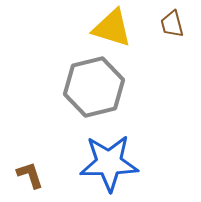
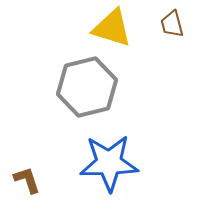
gray hexagon: moved 7 px left
brown L-shape: moved 3 px left, 5 px down
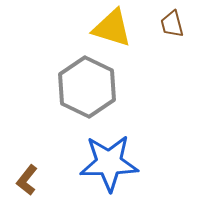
gray hexagon: rotated 20 degrees counterclockwise
brown L-shape: rotated 124 degrees counterclockwise
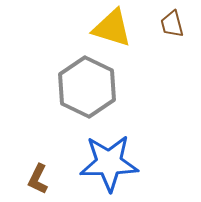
brown L-shape: moved 11 px right, 1 px up; rotated 12 degrees counterclockwise
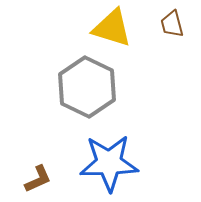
brown L-shape: rotated 140 degrees counterclockwise
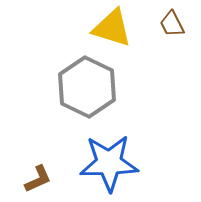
brown trapezoid: rotated 12 degrees counterclockwise
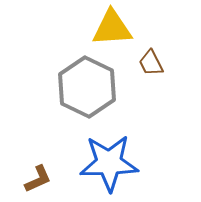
brown trapezoid: moved 21 px left, 39 px down
yellow triangle: rotated 21 degrees counterclockwise
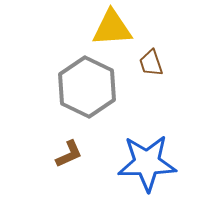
brown trapezoid: rotated 8 degrees clockwise
blue star: moved 38 px right
brown L-shape: moved 31 px right, 25 px up
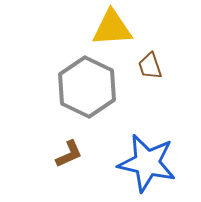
brown trapezoid: moved 1 px left, 3 px down
blue star: rotated 14 degrees clockwise
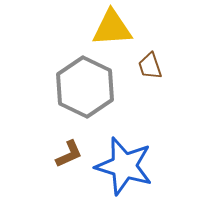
gray hexagon: moved 2 px left
blue star: moved 23 px left, 3 px down; rotated 4 degrees clockwise
